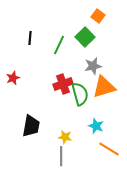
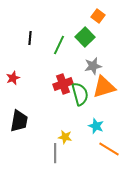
black trapezoid: moved 12 px left, 5 px up
gray line: moved 6 px left, 3 px up
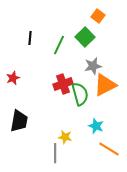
orange triangle: moved 1 px right, 2 px up; rotated 10 degrees counterclockwise
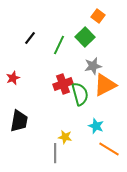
black line: rotated 32 degrees clockwise
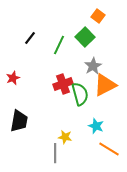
gray star: rotated 18 degrees counterclockwise
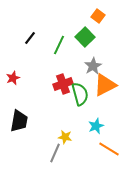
cyan star: rotated 28 degrees clockwise
gray line: rotated 24 degrees clockwise
